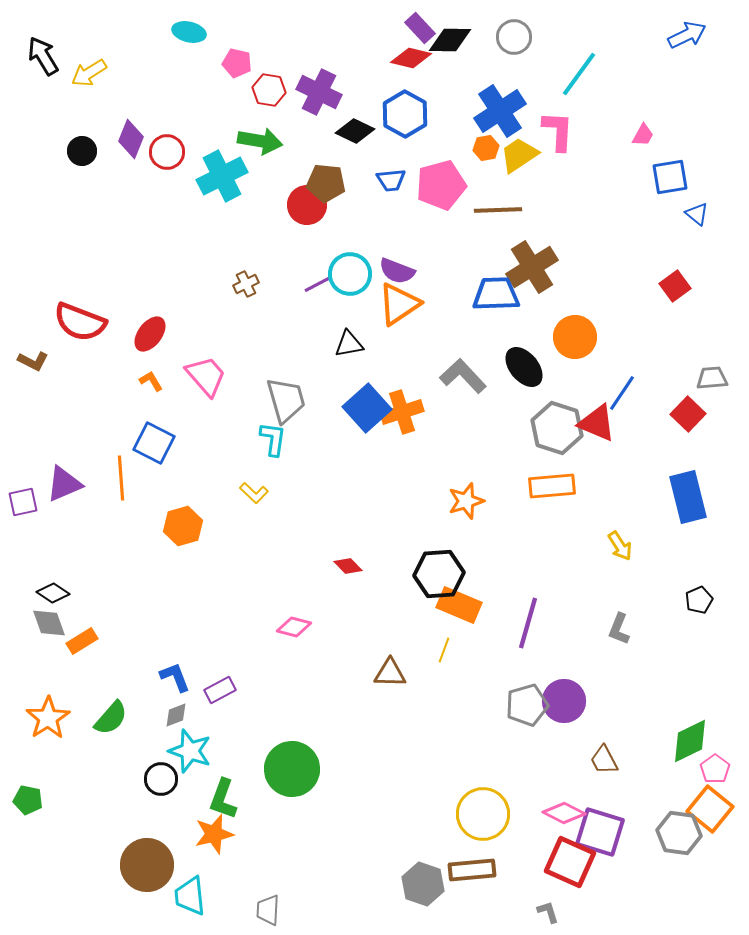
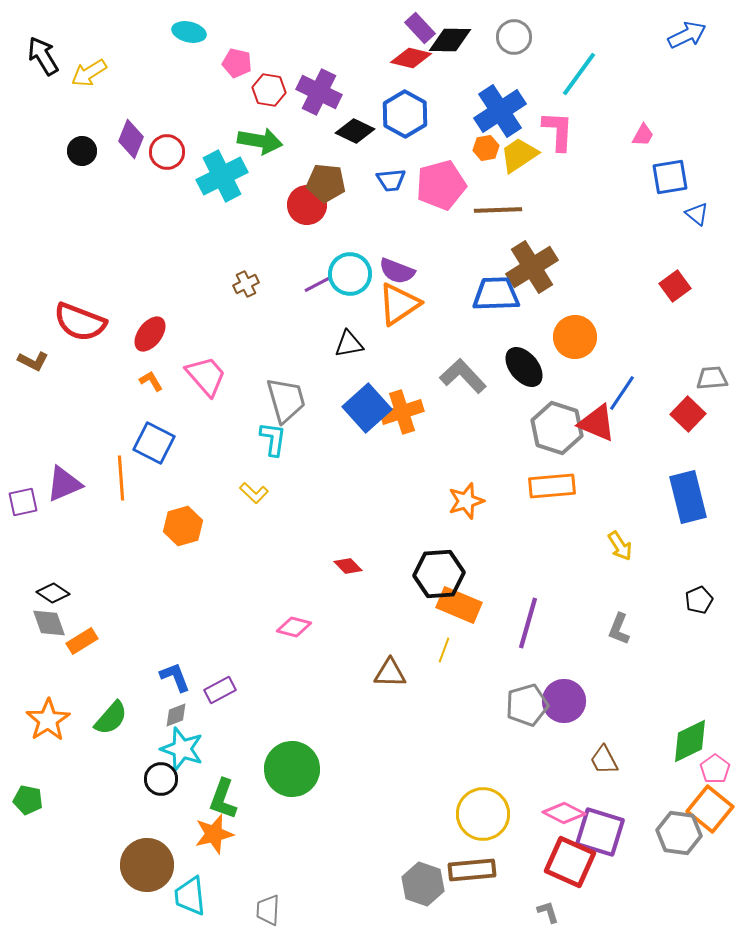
orange star at (48, 718): moved 2 px down
cyan star at (190, 751): moved 8 px left, 2 px up
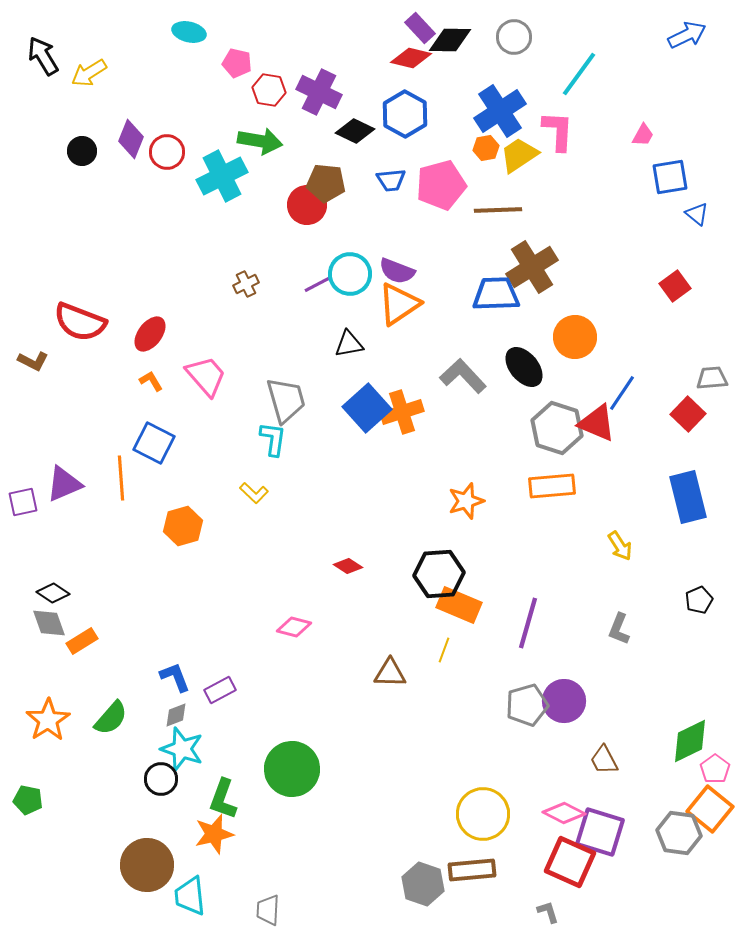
red diamond at (348, 566): rotated 12 degrees counterclockwise
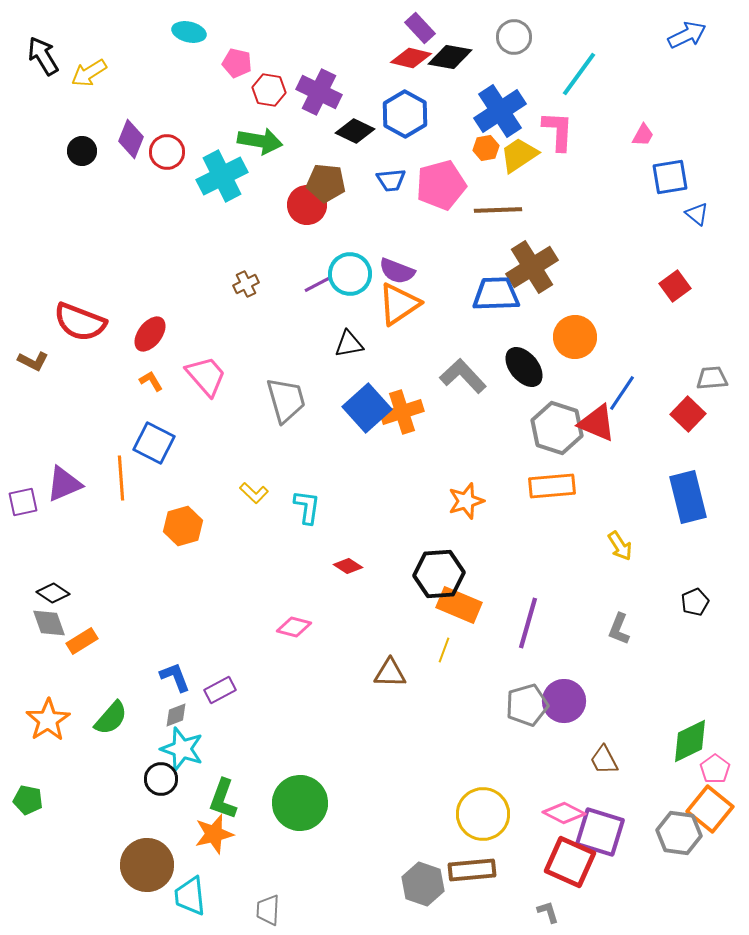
black diamond at (450, 40): moved 17 px down; rotated 9 degrees clockwise
cyan L-shape at (273, 439): moved 34 px right, 68 px down
black pentagon at (699, 600): moved 4 px left, 2 px down
green circle at (292, 769): moved 8 px right, 34 px down
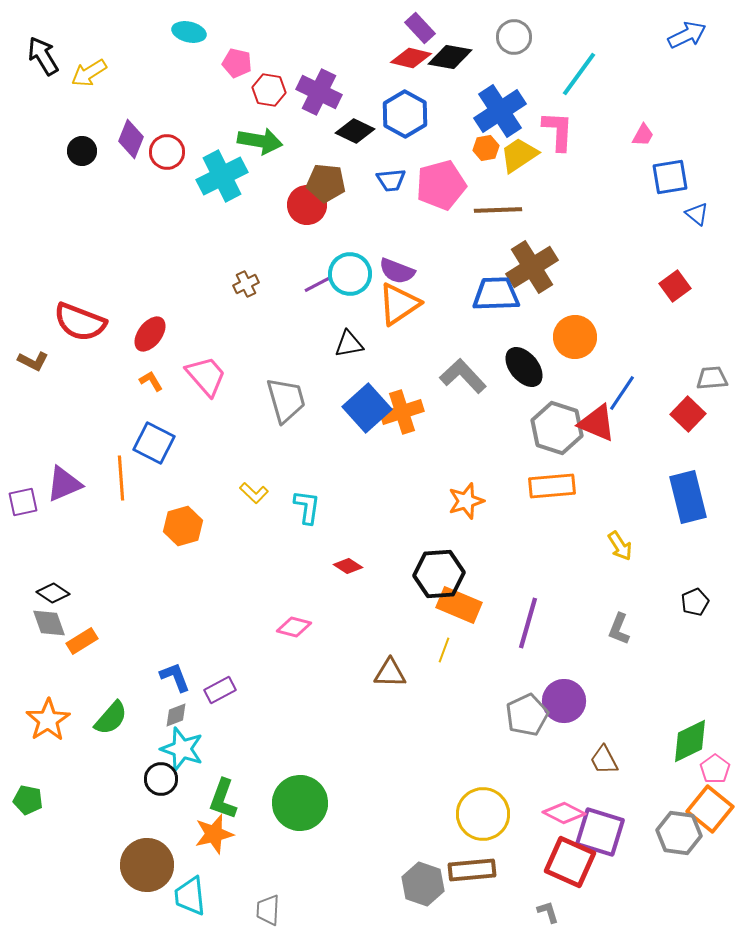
gray pentagon at (527, 705): moved 10 px down; rotated 9 degrees counterclockwise
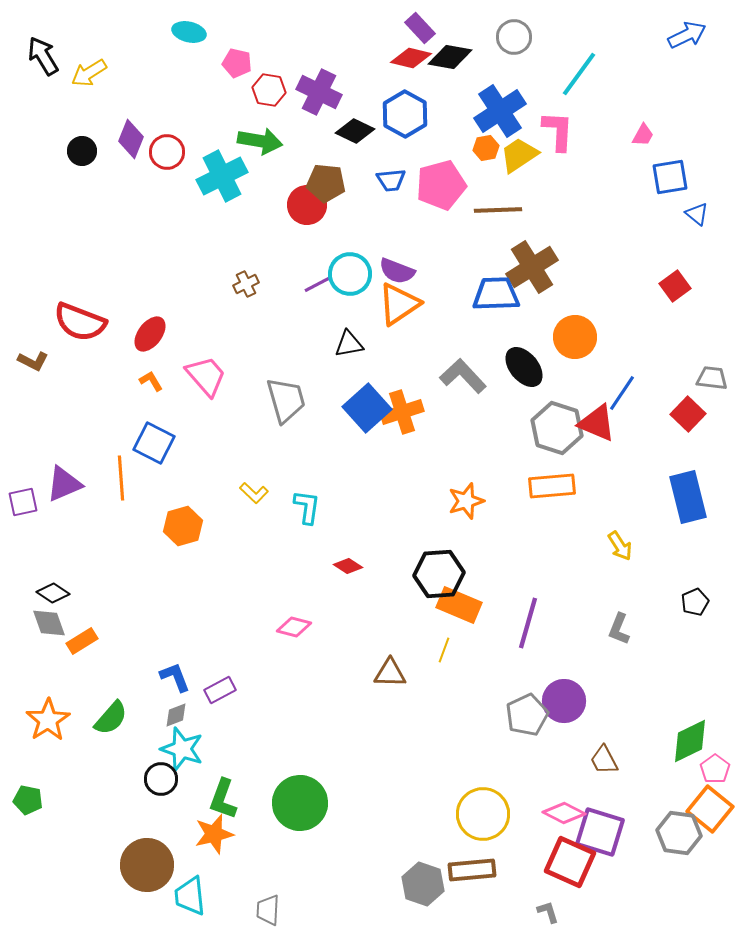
gray trapezoid at (712, 378): rotated 12 degrees clockwise
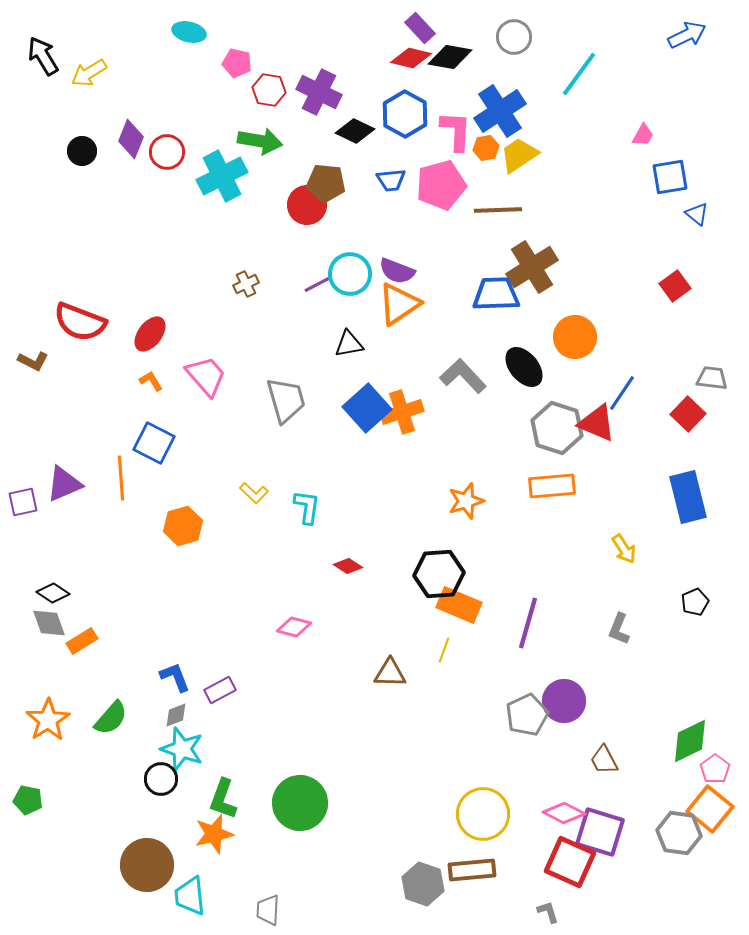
pink L-shape at (558, 131): moved 102 px left
yellow arrow at (620, 546): moved 4 px right, 3 px down
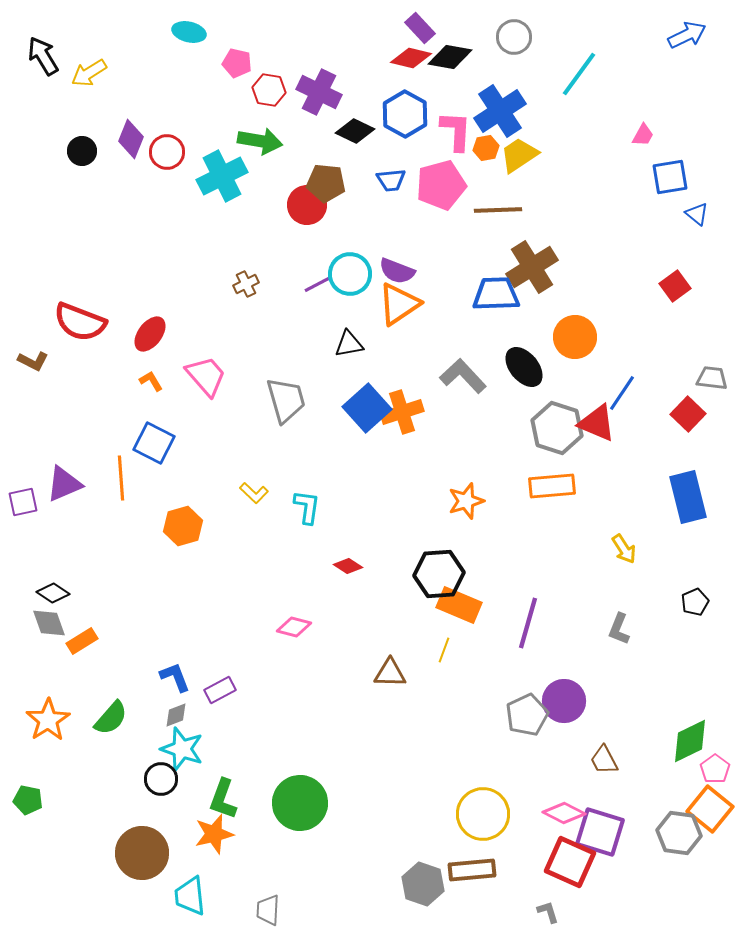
brown circle at (147, 865): moved 5 px left, 12 px up
